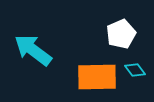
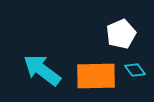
cyan arrow: moved 9 px right, 20 px down
orange rectangle: moved 1 px left, 1 px up
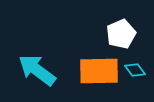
cyan arrow: moved 5 px left
orange rectangle: moved 3 px right, 5 px up
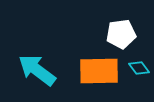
white pentagon: rotated 16 degrees clockwise
cyan diamond: moved 4 px right, 2 px up
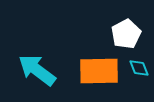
white pentagon: moved 5 px right; rotated 20 degrees counterclockwise
cyan diamond: rotated 15 degrees clockwise
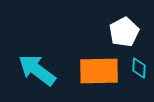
white pentagon: moved 2 px left, 2 px up
cyan diamond: rotated 25 degrees clockwise
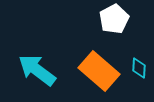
white pentagon: moved 10 px left, 13 px up
orange rectangle: rotated 42 degrees clockwise
